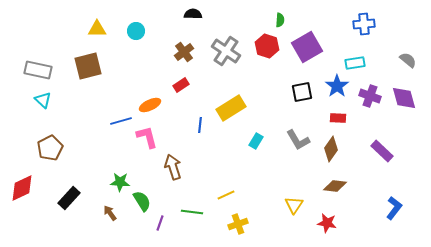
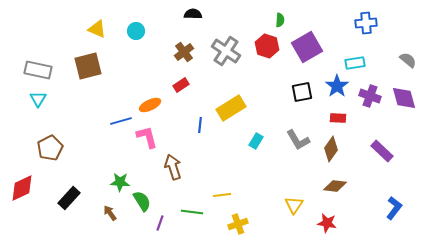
blue cross at (364, 24): moved 2 px right, 1 px up
yellow triangle at (97, 29): rotated 24 degrees clockwise
cyan triangle at (43, 100): moved 5 px left, 1 px up; rotated 18 degrees clockwise
yellow line at (226, 195): moved 4 px left; rotated 18 degrees clockwise
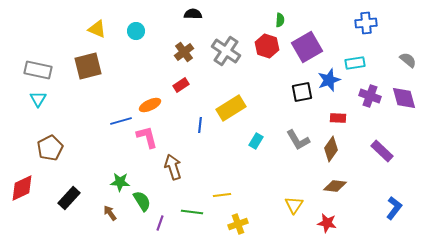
blue star at (337, 86): moved 8 px left, 6 px up; rotated 15 degrees clockwise
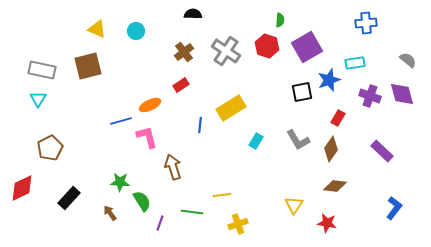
gray rectangle at (38, 70): moved 4 px right
purple diamond at (404, 98): moved 2 px left, 4 px up
red rectangle at (338, 118): rotated 63 degrees counterclockwise
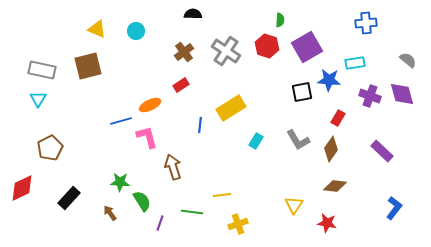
blue star at (329, 80): rotated 25 degrees clockwise
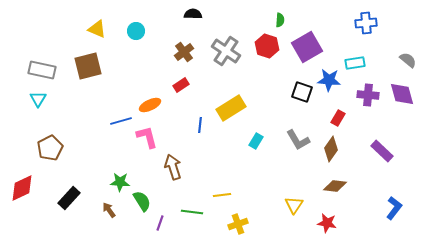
black square at (302, 92): rotated 30 degrees clockwise
purple cross at (370, 96): moved 2 px left, 1 px up; rotated 15 degrees counterclockwise
brown arrow at (110, 213): moved 1 px left, 3 px up
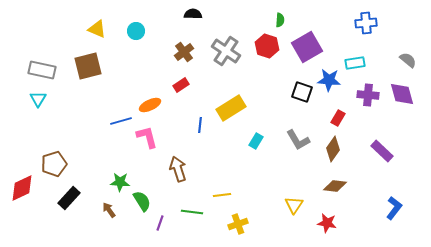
brown pentagon at (50, 148): moved 4 px right, 16 px down; rotated 10 degrees clockwise
brown diamond at (331, 149): moved 2 px right
brown arrow at (173, 167): moved 5 px right, 2 px down
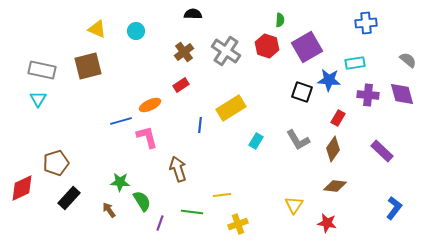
brown pentagon at (54, 164): moved 2 px right, 1 px up
